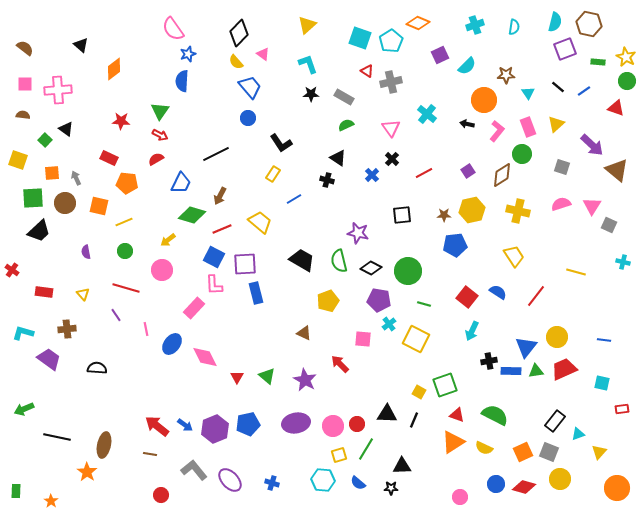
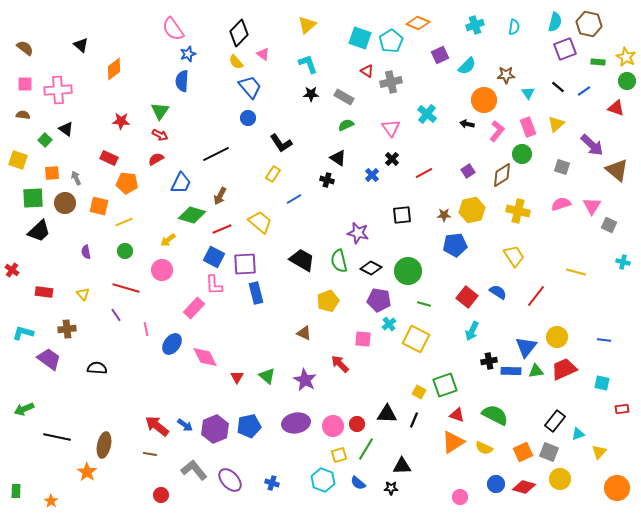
blue pentagon at (248, 424): moved 1 px right, 2 px down
cyan hexagon at (323, 480): rotated 15 degrees clockwise
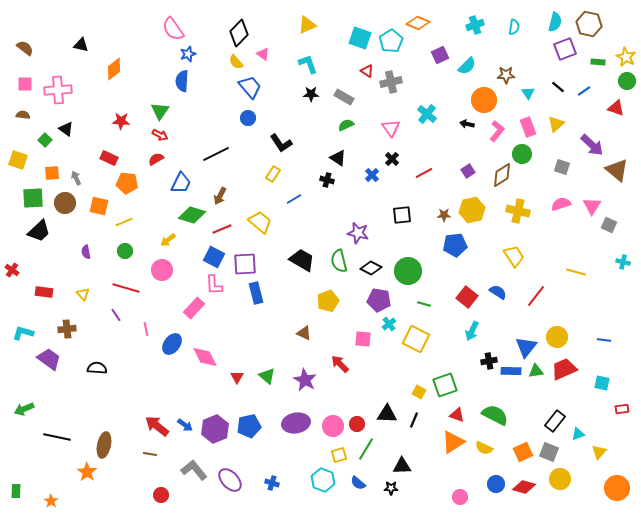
yellow triangle at (307, 25): rotated 18 degrees clockwise
black triangle at (81, 45): rotated 28 degrees counterclockwise
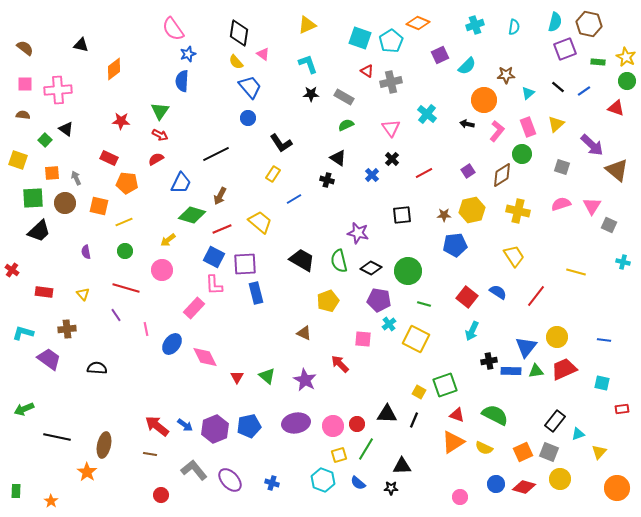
black diamond at (239, 33): rotated 36 degrees counterclockwise
cyan triangle at (528, 93): rotated 24 degrees clockwise
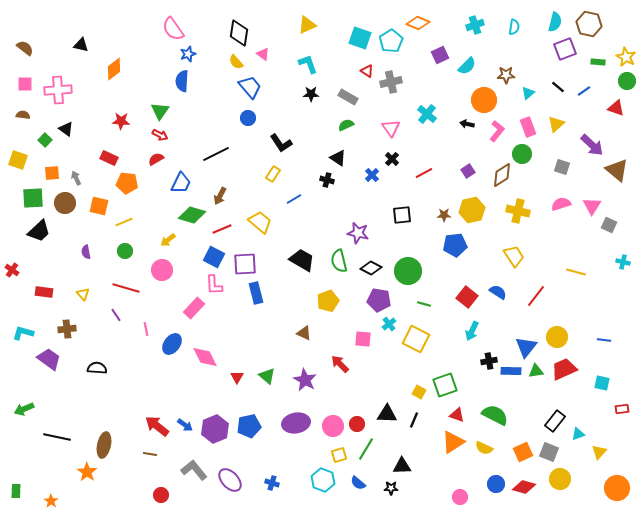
gray rectangle at (344, 97): moved 4 px right
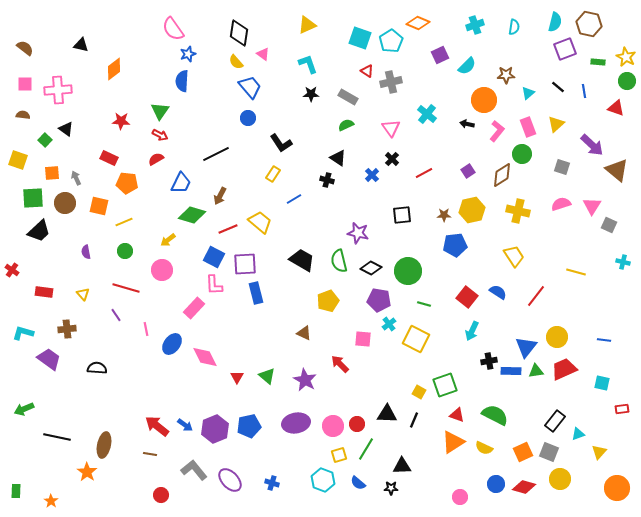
blue line at (584, 91): rotated 64 degrees counterclockwise
red line at (222, 229): moved 6 px right
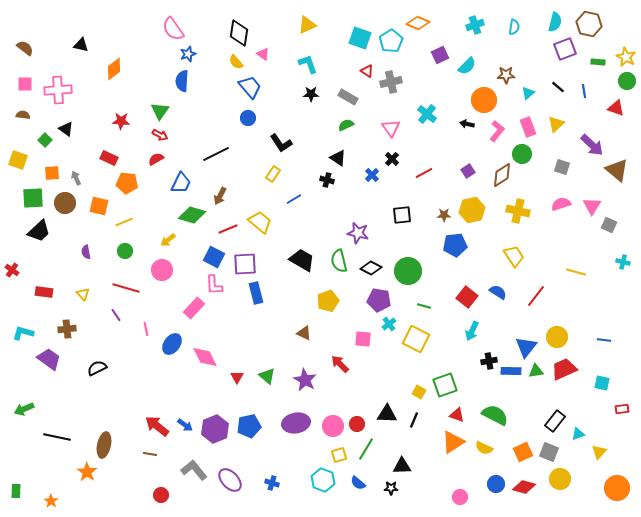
green line at (424, 304): moved 2 px down
black semicircle at (97, 368): rotated 30 degrees counterclockwise
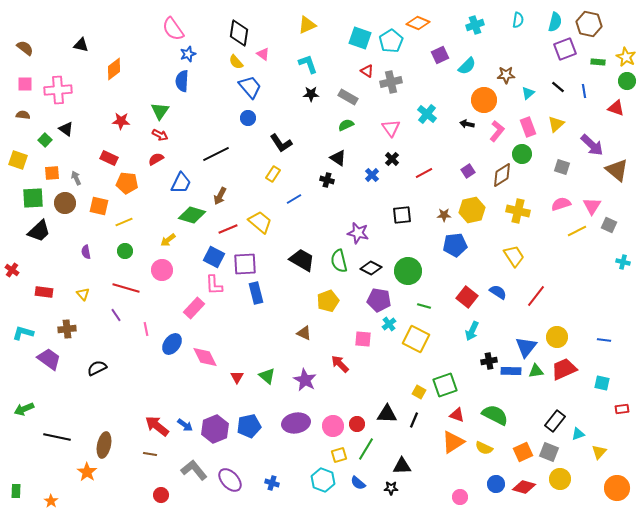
cyan semicircle at (514, 27): moved 4 px right, 7 px up
yellow line at (576, 272): moved 1 px right, 41 px up; rotated 42 degrees counterclockwise
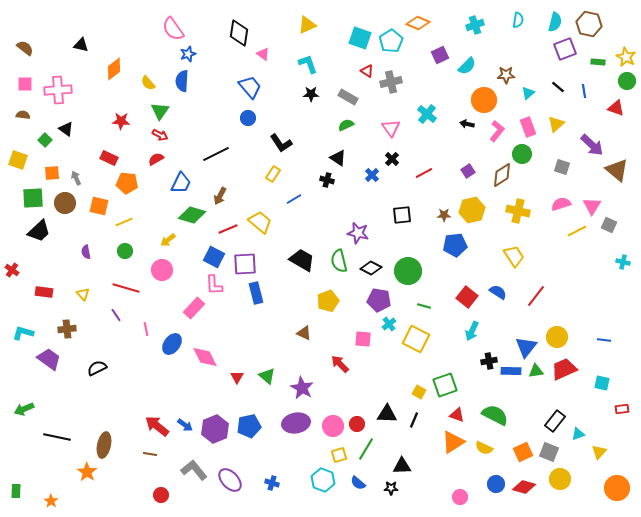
yellow semicircle at (236, 62): moved 88 px left, 21 px down
purple star at (305, 380): moved 3 px left, 8 px down
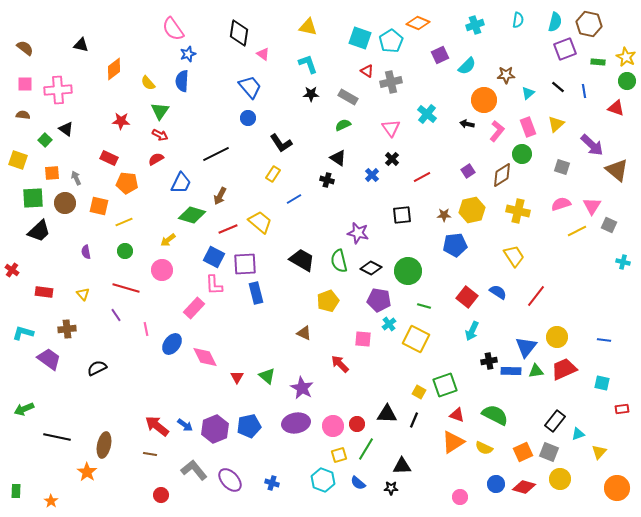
yellow triangle at (307, 25): moved 1 px right, 2 px down; rotated 36 degrees clockwise
green semicircle at (346, 125): moved 3 px left
red line at (424, 173): moved 2 px left, 4 px down
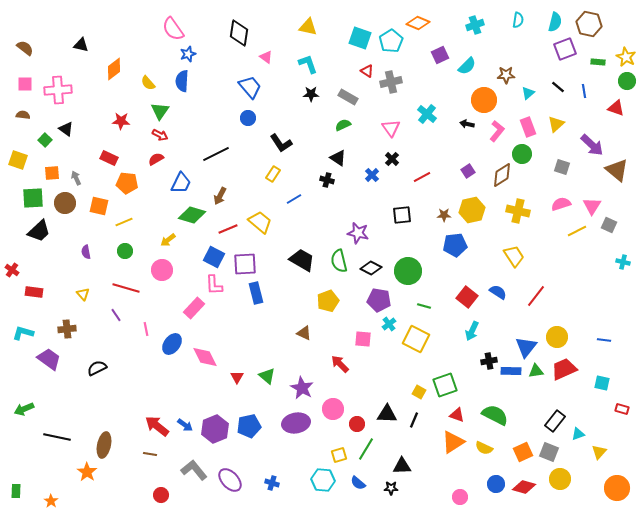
pink triangle at (263, 54): moved 3 px right, 3 px down
red rectangle at (44, 292): moved 10 px left
red rectangle at (622, 409): rotated 24 degrees clockwise
pink circle at (333, 426): moved 17 px up
cyan hexagon at (323, 480): rotated 15 degrees counterclockwise
